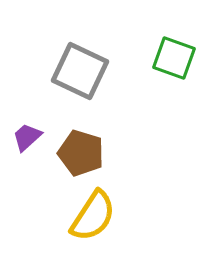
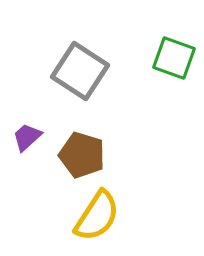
gray square: rotated 8 degrees clockwise
brown pentagon: moved 1 px right, 2 px down
yellow semicircle: moved 4 px right
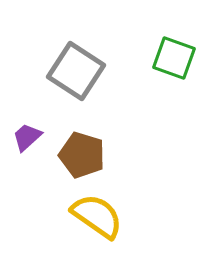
gray square: moved 4 px left
yellow semicircle: rotated 88 degrees counterclockwise
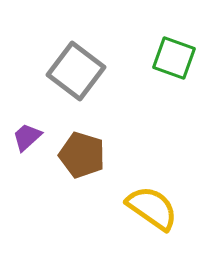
gray square: rotated 4 degrees clockwise
yellow semicircle: moved 55 px right, 8 px up
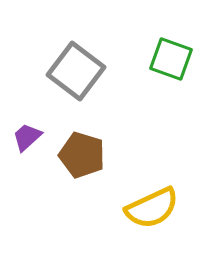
green square: moved 3 px left, 1 px down
yellow semicircle: rotated 120 degrees clockwise
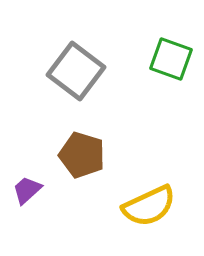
purple trapezoid: moved 53 px down
yellow semicircle: moved 3 px left, 2 px up
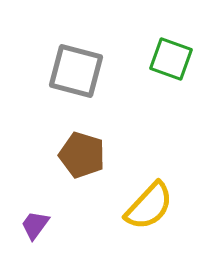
gray square: rotated 22 degrees counterclockwise
purple trapezoid: moved 8 px right, 35 px down; rotated 12 degrees counterclockwise
yellow semicircle: rotated 22 degrees counterclockwise
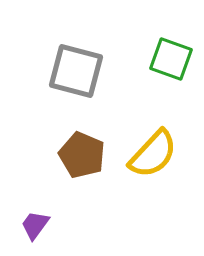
brown pentagon: rotated 6 degrees clockwise
yellow semicircle: moved 4 px right, 52 px up
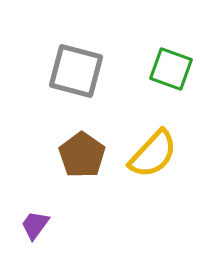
green square: moved 10 px down
brown pentagon: rotated 12 degrees clockwise
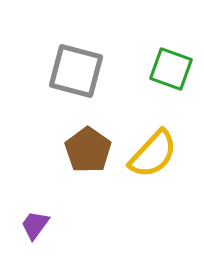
brown pentagon: moved 6 px right, 5 px up
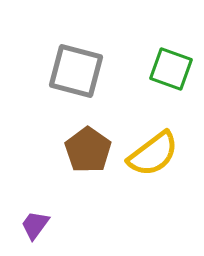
yellow semicircle: rotated 10 degrees clockwise
